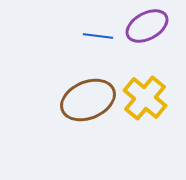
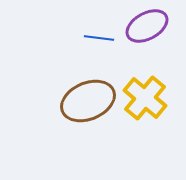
blue line: moved 1 px right, 2 px down
brown ellipse: moved 1 px down
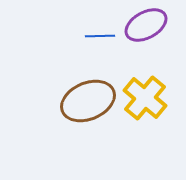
purple ellipse: moved 1 px left, 1 px up
blue line: moved 1 px right, 2 px up; rotated 8 degrees counterclockwise
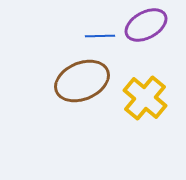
brown ellipse: moved 6 px left, 20 px up
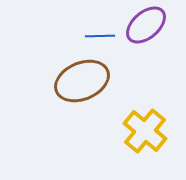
purple ellipse: rotated 12 degrees counterclockwise
yellow cross: moved 33 px down
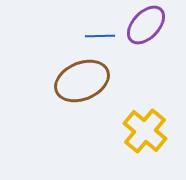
purple ellipse: rotated 6 degrees counterclockwise
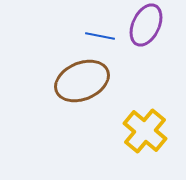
purple ellipse: rotated 18 degrees counterclockwise
blue line: rotated 12 degrees clockwise
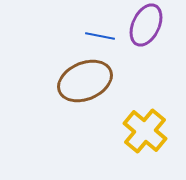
brown ellipse: moved 3 px right
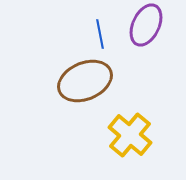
blue line: moved 2 px up; rotated 68 degrees clockwise
yellow cross: moved 15 px left, 4 px down
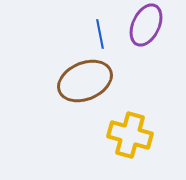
yellow cross: rotated 24 degrees counterclockwise
